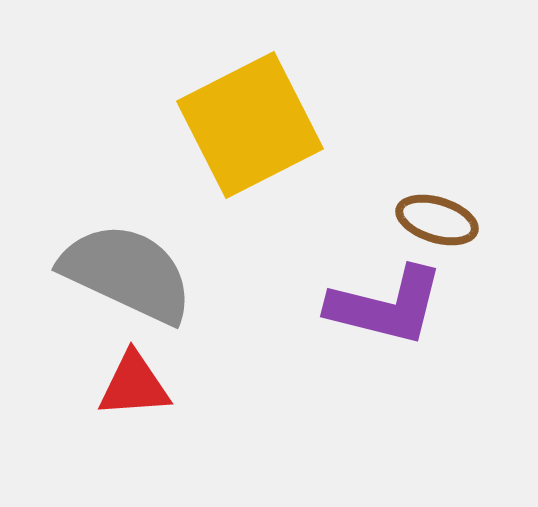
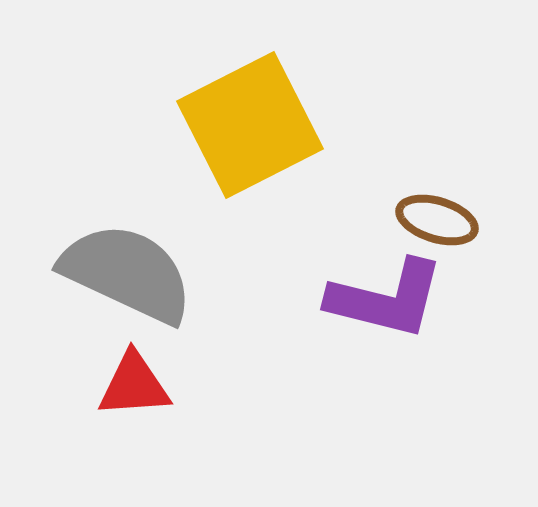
purple L-shape: moved 7 px up
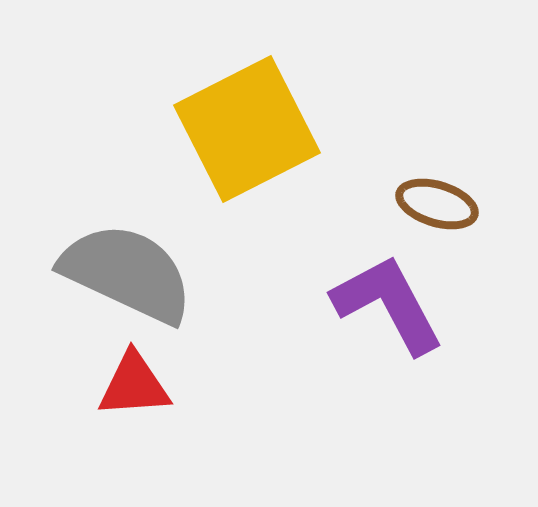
yellow square: moved 3 px left, 4 px down
brown ellipse: moved 16 px up
purple L-shape: moved 2 px right, 5 px down; rotated 132 degrees counterclockwise
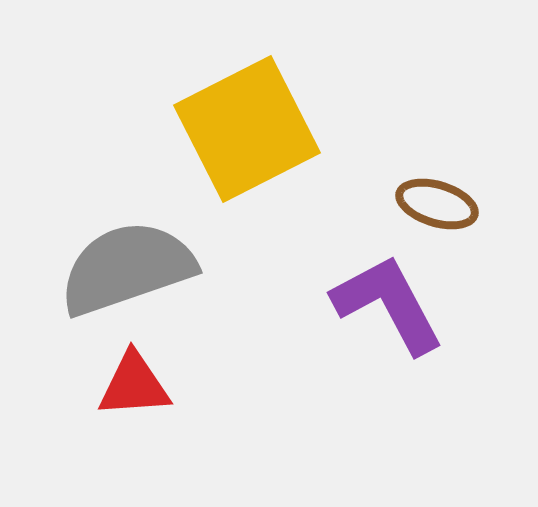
gray semicircle: moved 5 px up; rotated 44 degrees counterclockwise
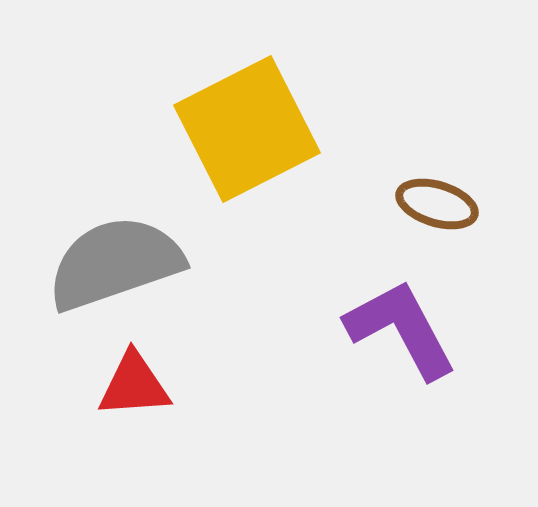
gray semicircle: moved 12 px left, 5 px up
purple L-shape: moved 13 px right, 25 px down
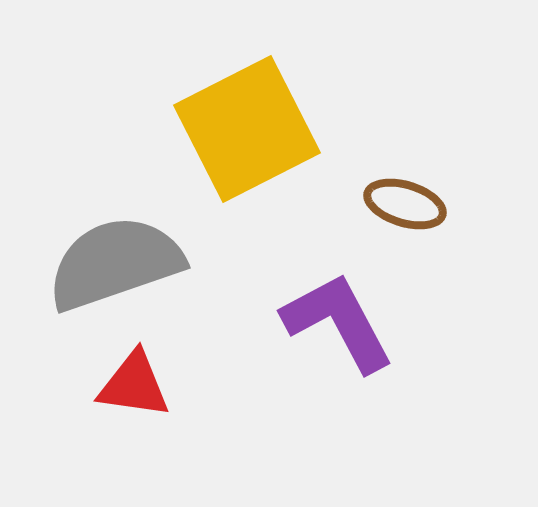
brown ellipse: moved 32 px left
purple L-shape: moved 63 px left, 7 px up
red triangle: rotated 12 degrees clockwise
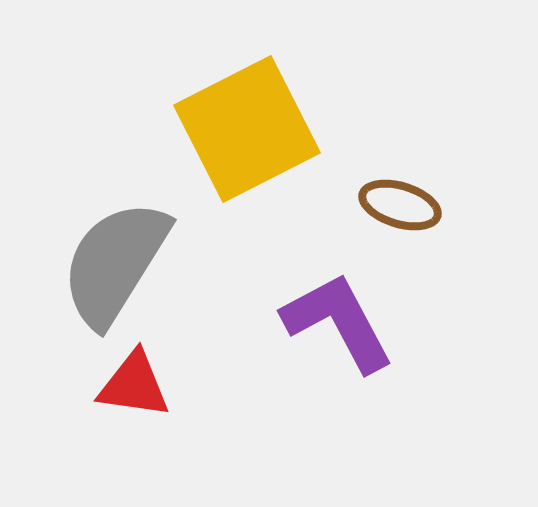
brown ellipse: moved 5 px left, 1 px down
gray semicircle: rotated 39 degrees counterclockwise
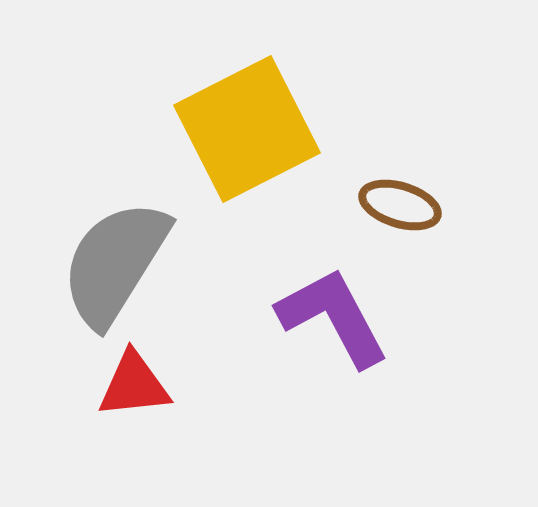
purple L-shape: moved 5 px left, 5 px up
red triangle: rotated 14 degrees counterclockwise
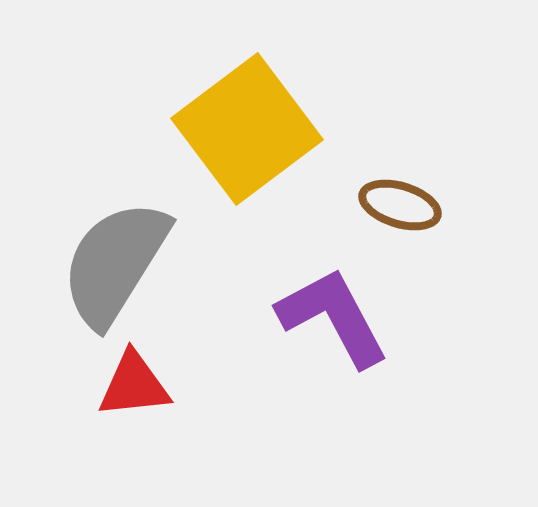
yellow square: rotated 10 degrees counterclockwise
